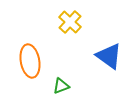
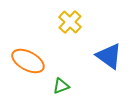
orange ellipse: moved 2 px left; rotated 52 degrees counterclockwise
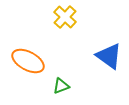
yellow cross: moved 5 px left, 5 px up
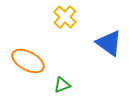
blue triangle: moved 13 px up
green triangle: moved 1 px right, 1 px up
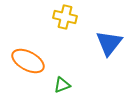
yellow cross: rotated 30 degrees counterclockwise
blue triangle: rotated 32 degrees clockwise
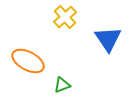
yellow cross: rotated 35 degrees clockwise
blue triangle: moved 1 px left, 4 px up; rotated 12 degrees counterclockwise
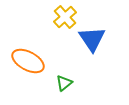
blue triangle: moved 16 px left
green triangle: moved 2 px right, 2 px up; rotated 18 degrees counterclockwise
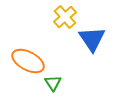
green triangle: moved 11 px left; rotated 24 degrees counterclockwise
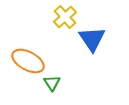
green triangle: moved 1 px left
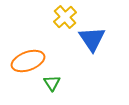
orange ellipse: rotated 48 degrees counterclockwise
